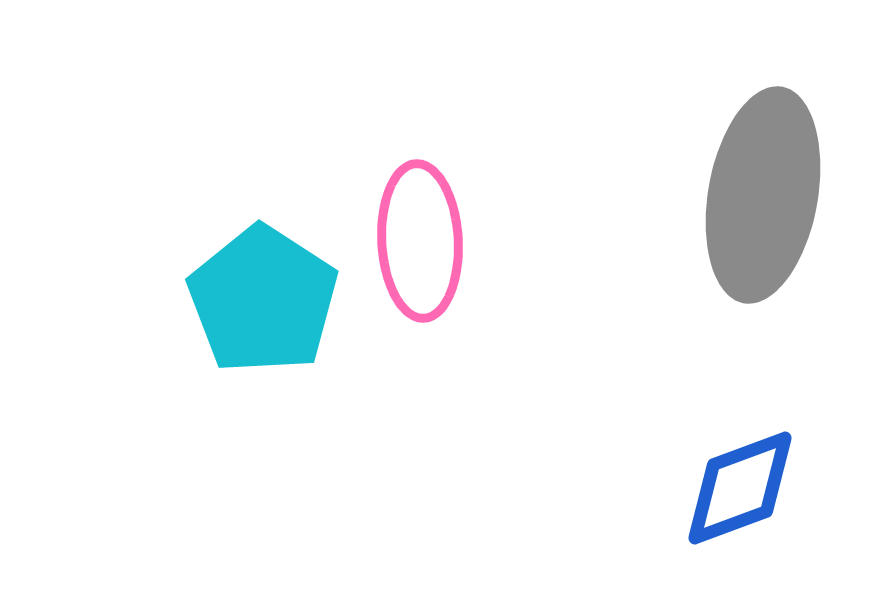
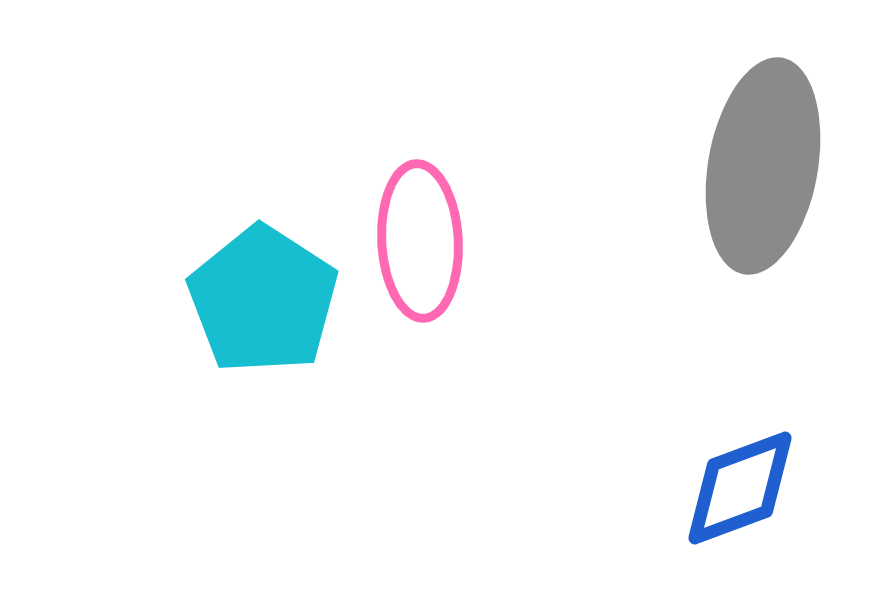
gray ellipse: moved 29 px up
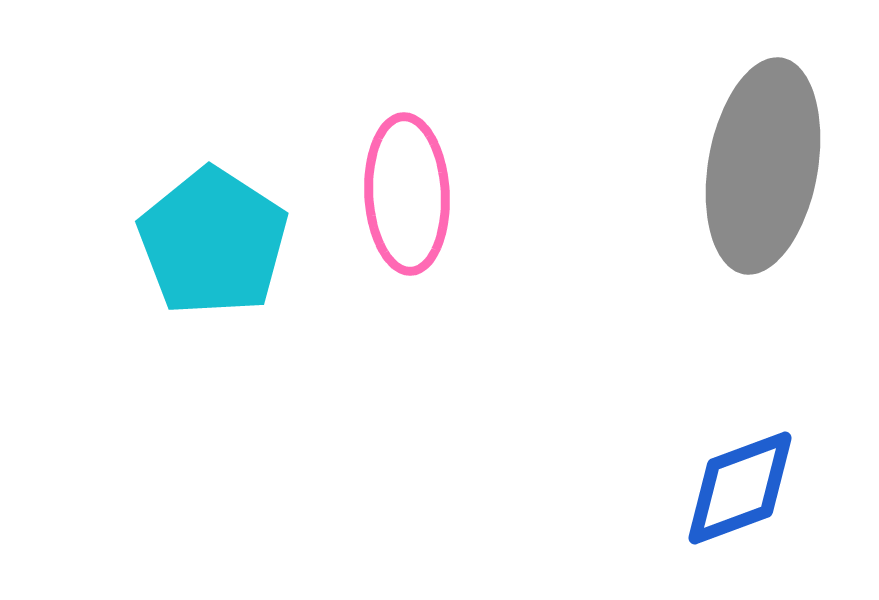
pink ellipse: moved 13 px left, 47 px up
cyan pentagon: moved 50 px left, 58 px up
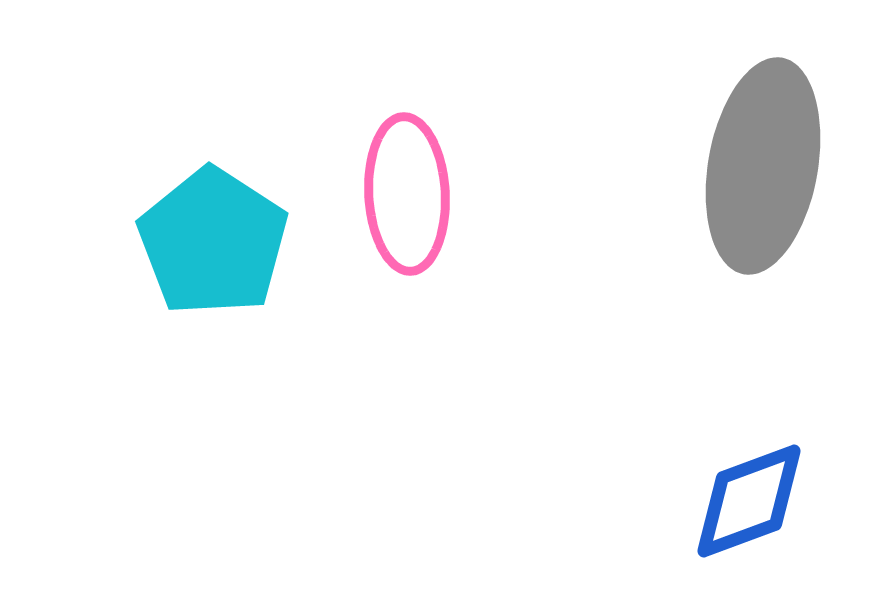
blue diamond: moved 9 px right, 13 px down
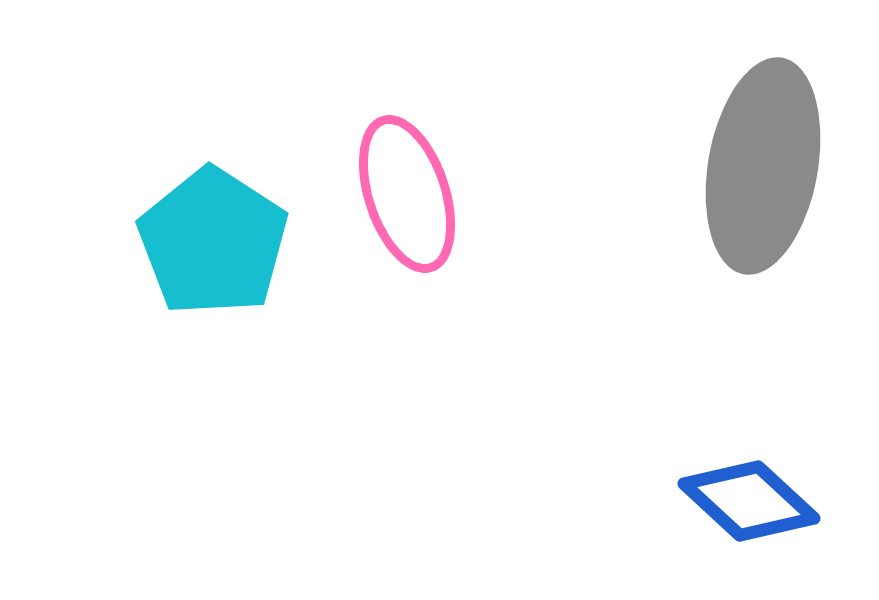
pink ellipse: rotated 15 degrees counterclockwise
blue diamond: rotated 63 degrees clockwise
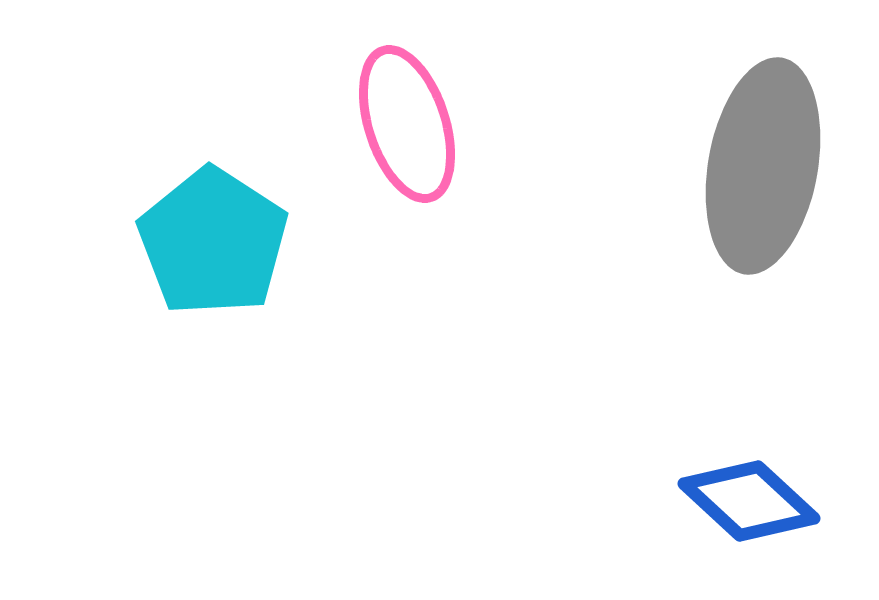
pink ellipse: moved 70 px up
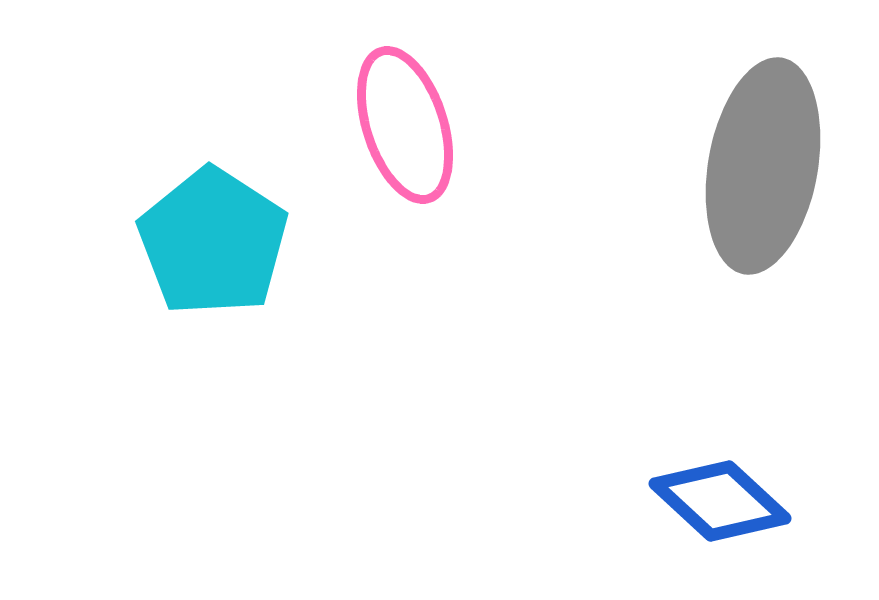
pink ellipse: moved 2 px left, 1 px down
blue diamond: moved 29 px left
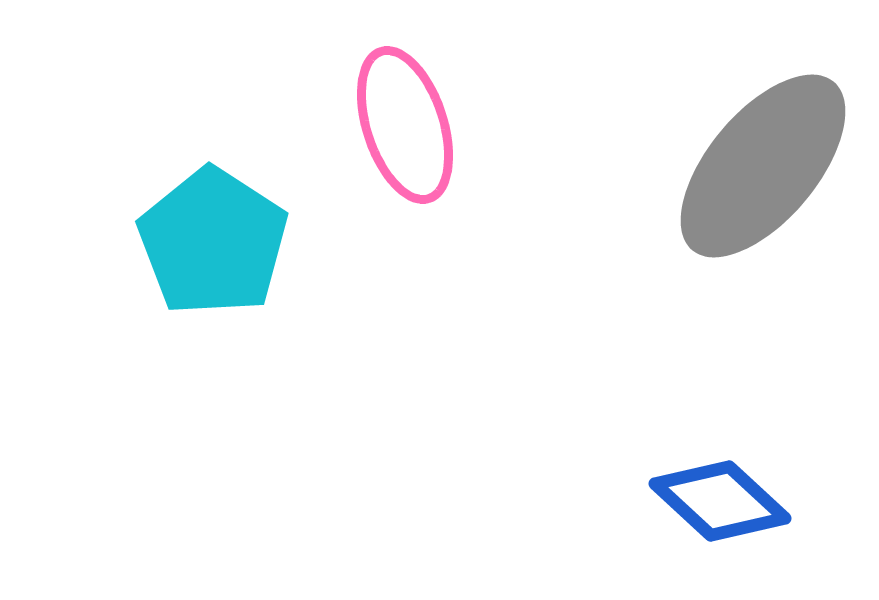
gray ellipse: rotated 30 degrees clockwise
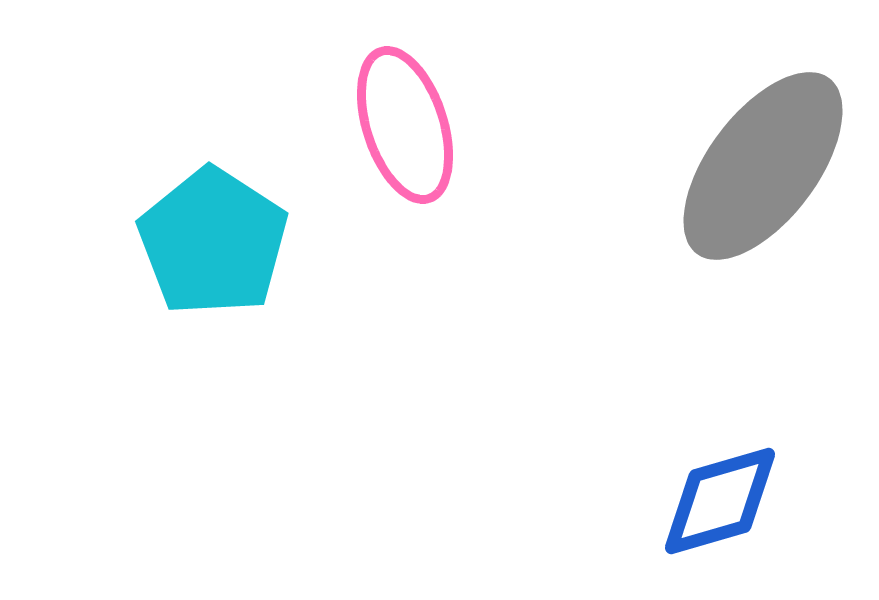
gray ellipse: rotated 3 degrees counterclockwise
blue diamond: rotated 59 degrees counterclockwise
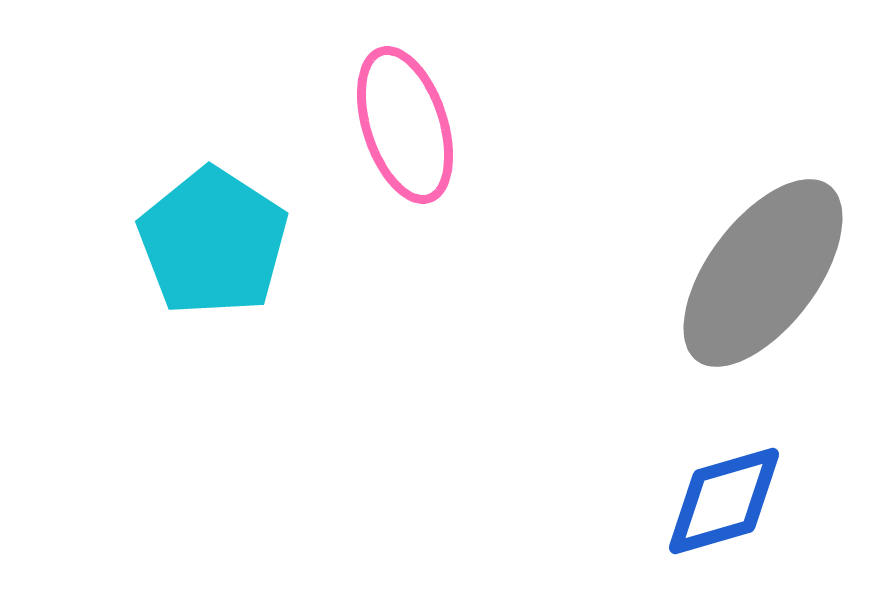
gray ellipse: moved 107 px down
blue diamond: moved 4 px right
